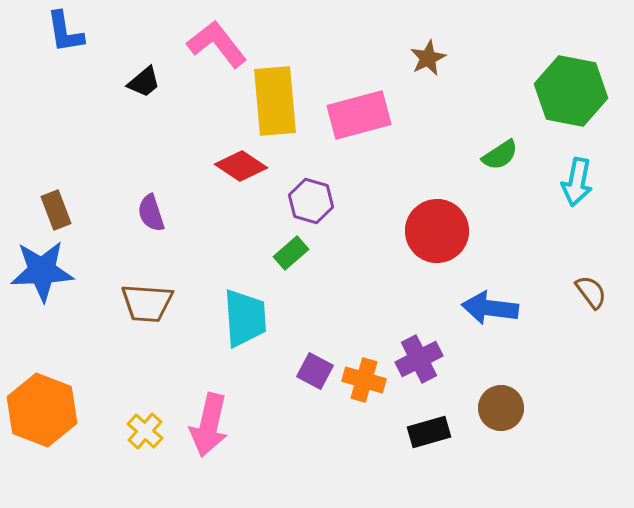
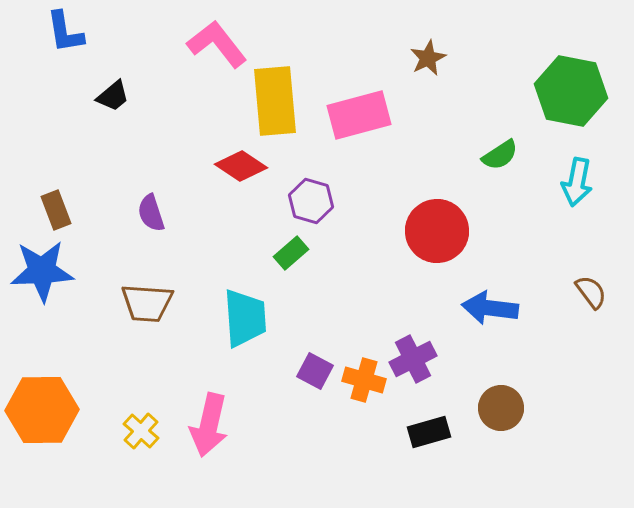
black trapezoid: moved 31 px left, 14 px down
purple cross: moved 6 px left
orange hexagon: rotated 22 degrees counterclockwise
yellow cross: moved 4 px left
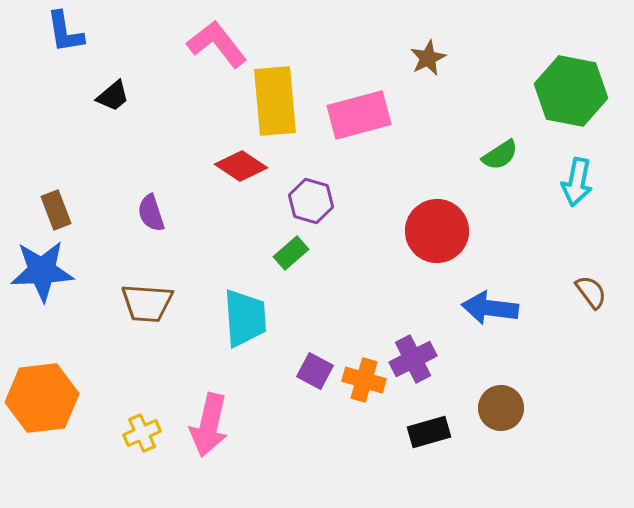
orange hexagon: moved 12 px up; rotated 6 degrees counterclockwise
yellow cross: moved 1 px right, 2 px down; rotated 24 degrees clockwise
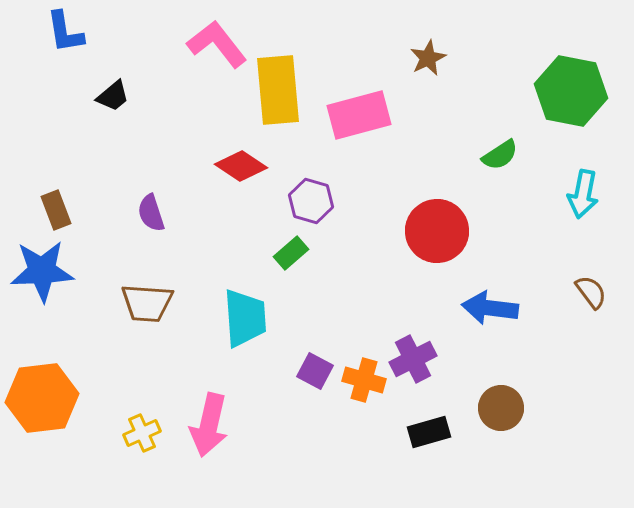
yellow rectangle: moved 3 px right, 11 px up
cyan arrow: moved 6 px right, 12 px down
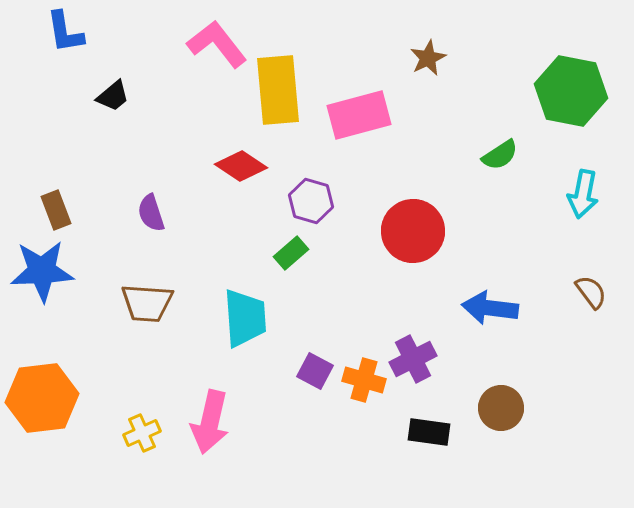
red circle: moved 24 px left
pink arrow: moved 1 px right, 3 px up
black rectangle: rotated 24 degrees clockwise
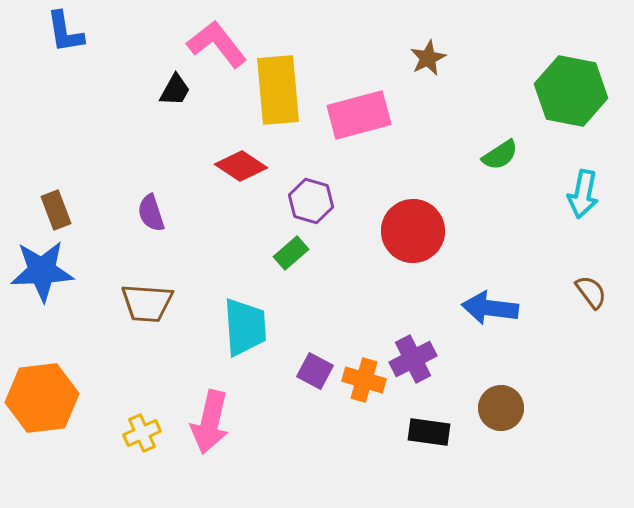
black trapezoid: moved 62 px right, 6 px up; rotated 21 degrees counterclockwise
cyan trapezoid: moved 9 px down
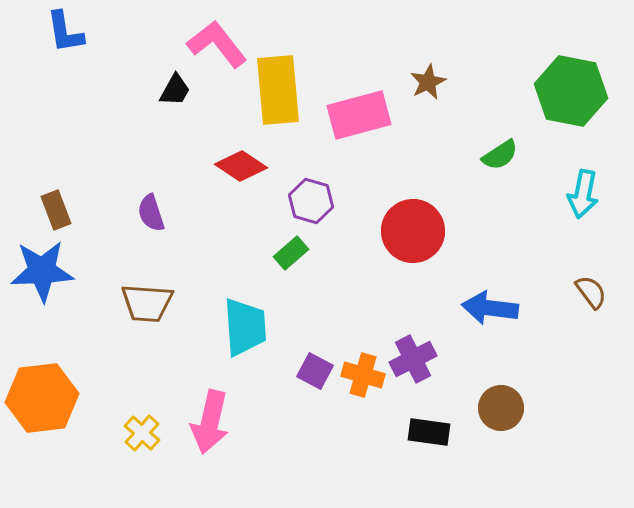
brown star: moved 24 px down
orange cross: moved 1 px left, 5 px up
yellow cross: rotated 24 degrees counterclockwise
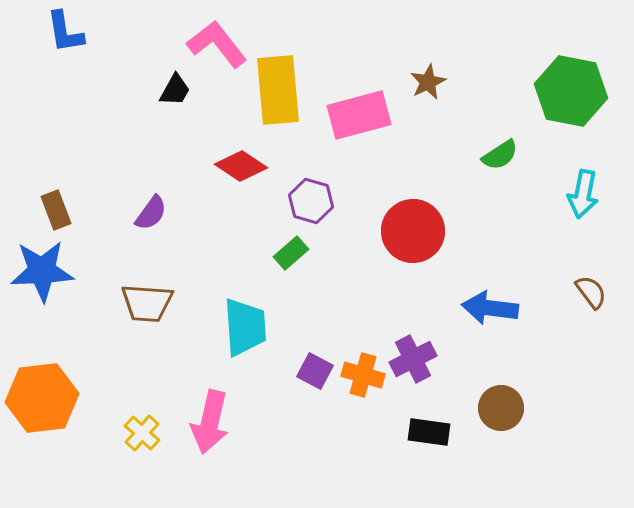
purple semicircle: rotated 126 degrees counterclockwise
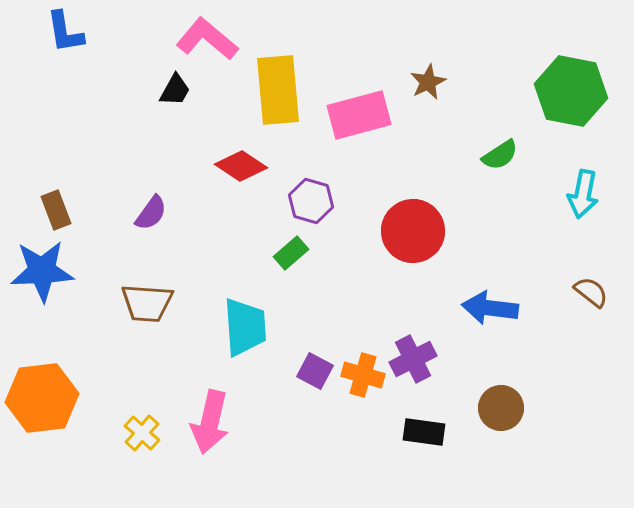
pink L-shape: moved 10 px left, 5 px up; rotated 12 degrees counterclockwise
brown semicircle: rotated 15 degrees counterclockwise
black rectangle: moved 5 px left
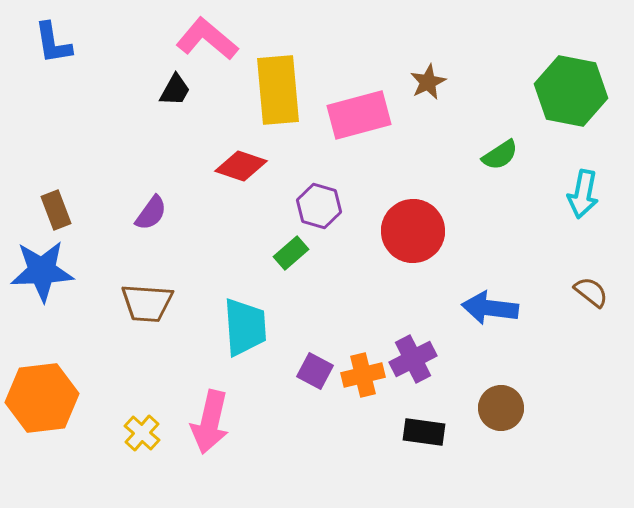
blue L-shape: moved 12 px left, 11 px down
red diamond: rotated 15 degrees counterclockwise
purple hexagon: moved 8 px right, 5 px down
orange cross: rotated 30 degrees counterclockwise
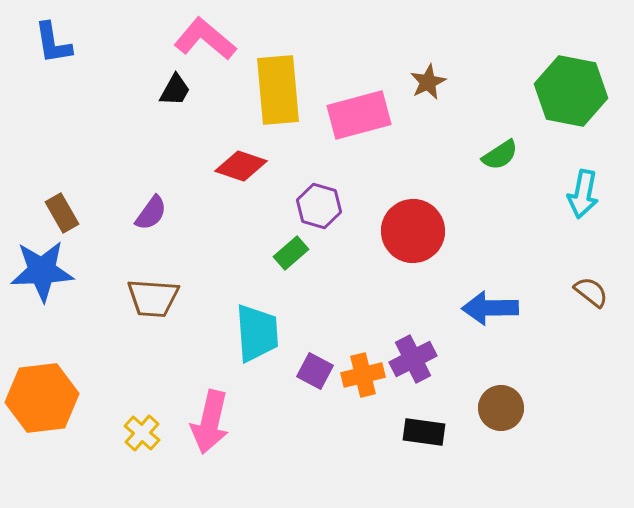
pink L-shape: moved 2 px left
brown rectangle: moved 6 px right, 3 px down; rotated 9 degrees counterclockwise
brown trapezoid: moved 6 px right, 5 px up
blue arrow: rotated 8 degrees counterclockwise
cyan trapezoid: moved 12 px right, 6 px down
